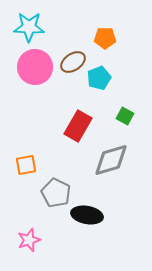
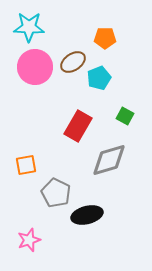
gray diamond: moved 2 px left
black ellipse: rotated 24 degrees counterclockwise
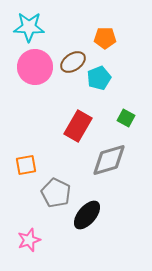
green square: moved 1 px right, 2 px down
black ellipse: rotated 36 degrees counterclockwise
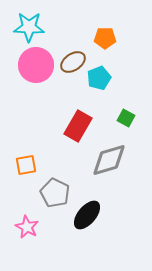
pink circle: moved 1 px right, 2 px up
gray pentagon: moved 1 px left
pink star: moved 2 px left, 13 px up; rotated 25 degrees counterclockwise
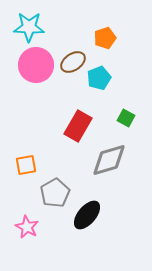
orange pentagon: rotated 20 degrees counterclockwise
gray pentagon: rotated 16 degrees clockwise
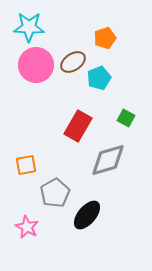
gray diamond: moved 1 px left
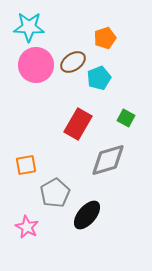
red rectangle: moved 2 px up
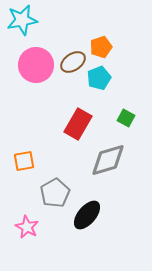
cyan star: moved 7 px left, 7 px up; rotated 12 degrees counterclockwise
orange pentagon: moved 4 px left, 9 px down
orange square: moved 2 px left, 4 px up
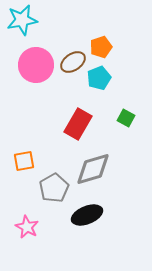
gray diamond: moved 15 px left, 9 px down
gray pentagon: moved 1 px left, 5 px up
black ellipse: rotated 28 degrees clockwise
